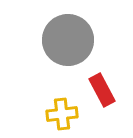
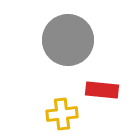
red rectangle: rotated 56 degrees counterclockwise
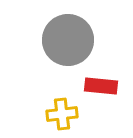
red rectangle: moved 1 px left, 4 px up
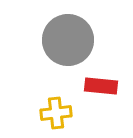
yellow cross: moved 6 px left, 1 px up
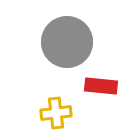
gray circle: moved 1 px left, 2 px down
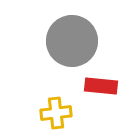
gray circle: moved 5 px right, 1 px up
